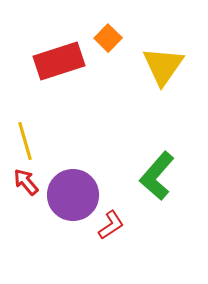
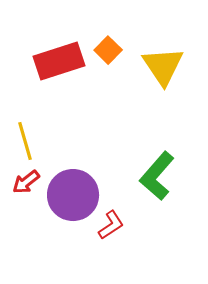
orange square: moved 12 px down
yellow triangle: rotated 9 degrees counterclockwise
red arrow: rotated 88 degrees counterclockwise
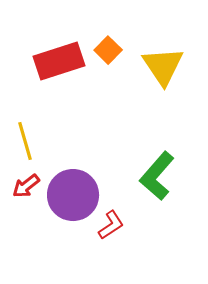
red arrow: moved 4 px down
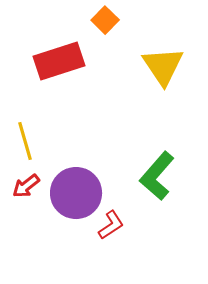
orange square: moved 3 px left, 30 px up
purple circle: moved 3 px right, 2 px up
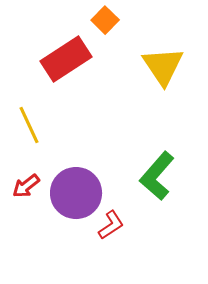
red rectangle: moved 7 px right, 2 px up; rotated 15 degrees counterclockwise
yellow line: moved 4 px right, 16 px up; rotated 9 degrees counterclockwise
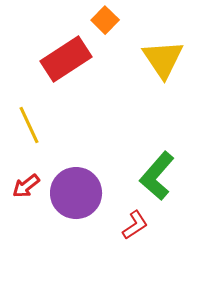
yellow triangle: moved 7 px up
red L-shape: moved 24 px right
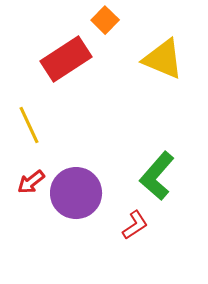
yellow triangle: rotated 33 degrees counterclockwise
red arrow: moved 5 px right, 4 px up
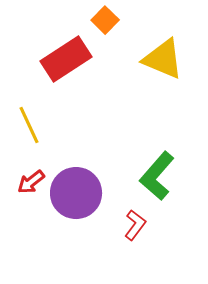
red L-shape: rotated 20 degrees counterclockwise
